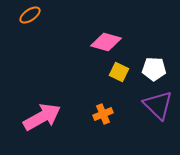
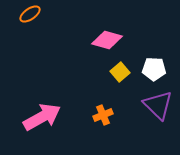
orange ellipse: moved 1 px up
pink diamond: moved 1 px right, 2 px up
yellow square: moved 1 px right; rotated 24 degrees clockwise
orange cross: moved 1 px down
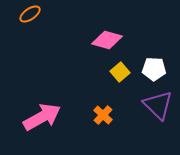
orange cross: rotated 24 degrees counterclockwise
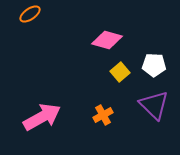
white pentagon: moved 4 px up
purple triangle: moved 4 px left
orange cross: rotated 18 degrees clockwise
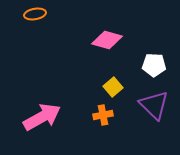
orange ellipse: moved 5 px right; rotated 25 degrees clockwise
yellow square: moved 7 px left, 15 px down
orange cross: rotated 18 degrees clockwise
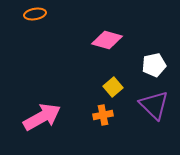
white pentagon: rotated 15 degrees counterclockwise
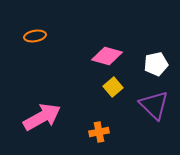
orange ellipse: moved 22 px down
pink diamond: moved 16 px down
white pentagon: moved 2 px right, 1 px up
orange cross: moved 4 px left, 17 px down
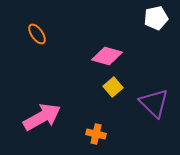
orange ellipse: moved 2 px right, 2 px up; rotated 65 degrees clockwise
white pentagon: moved 46 px up
purple triangle: moved 2 px up
orange cross: moved 3 px left, 2 px down; rotated 24 degrees clockwise
